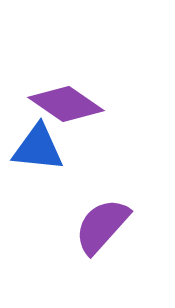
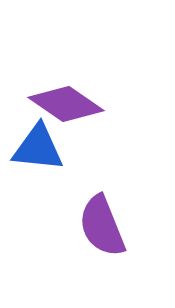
purple semicircle: rotated 64 degrees counterclockwise
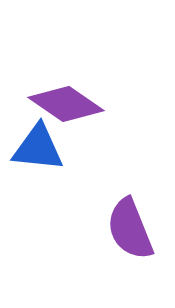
purple semicircle: moved 28 px right, 3 px down
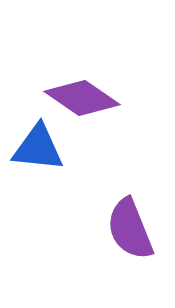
purple diamond: moved 16 px right, 6 px up
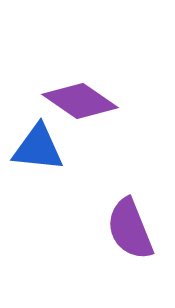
purple diamond: moved 2 px left, 3 px down
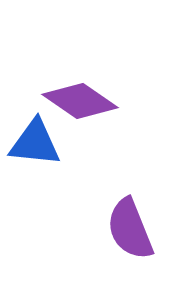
blue triangle: moved 3 px left, 5 px up
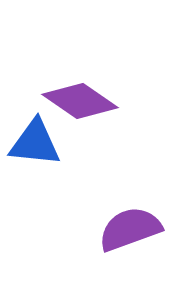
purple semicircle: rotated 92 degrees clockwise
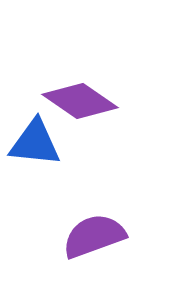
purple semicircle: moved 36 px left, 7 px down
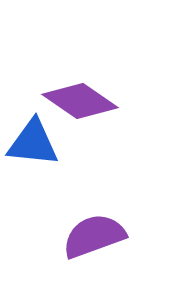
blue triangle: moved 2 px left
